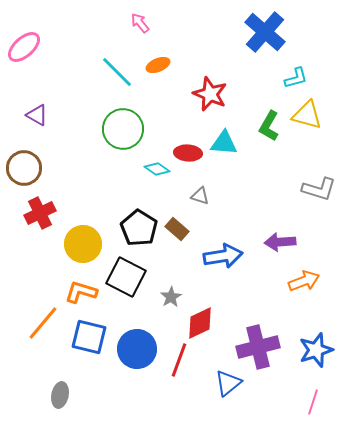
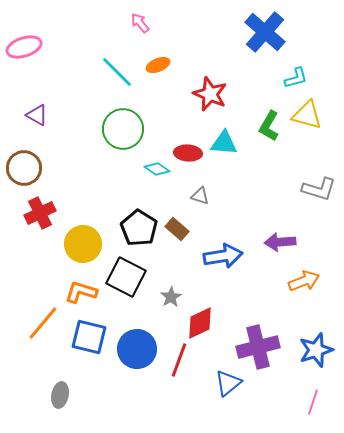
pink ellipse: rotated 24 degrees clockwise
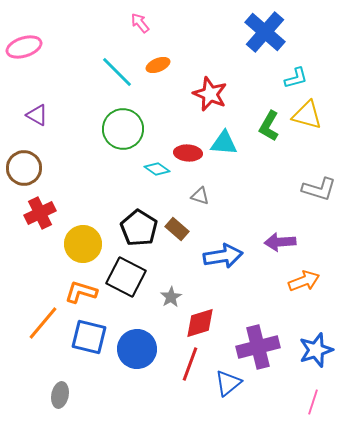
red diamond: rotated 8 degrees clockwise
red line: moved 11 px right, 4 px down
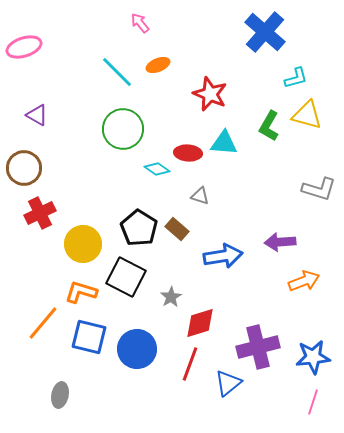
blue star: moved 3 px left, 7 px down; rotated 12 degrees clockwise
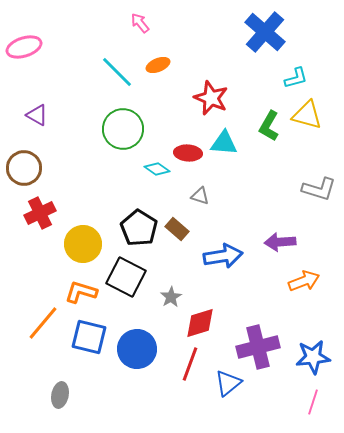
red star: moved 1 px right, 4 px down
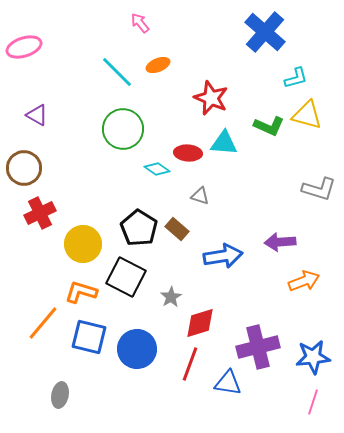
green L-shape: rotated 96 degrees counterclockwise
blue triangle: rotated 48 degrees clockwise
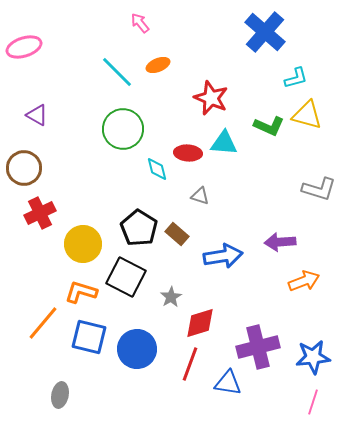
cyan diamond: rotated 40 degrees clockwise
brown rectangle: moved 5 px down
